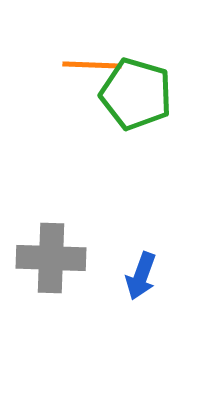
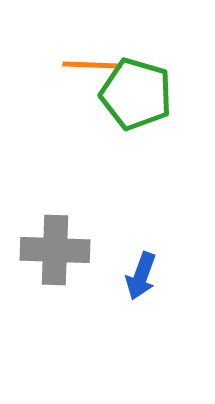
gray cross: moved 4 px right, 8 px up
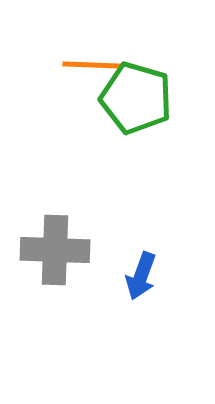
green pentagon: moved 4 px down
